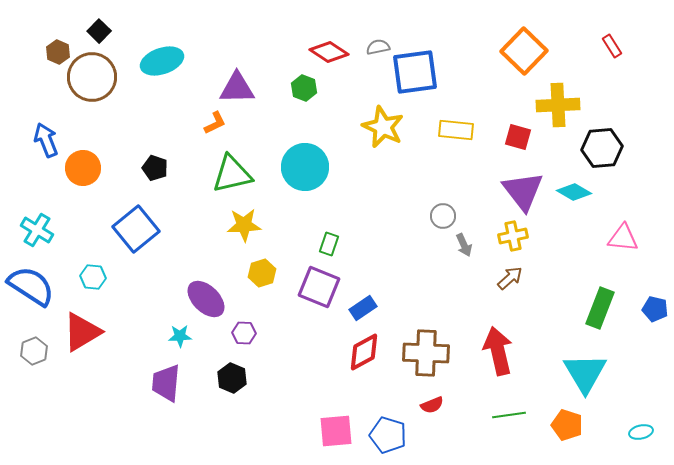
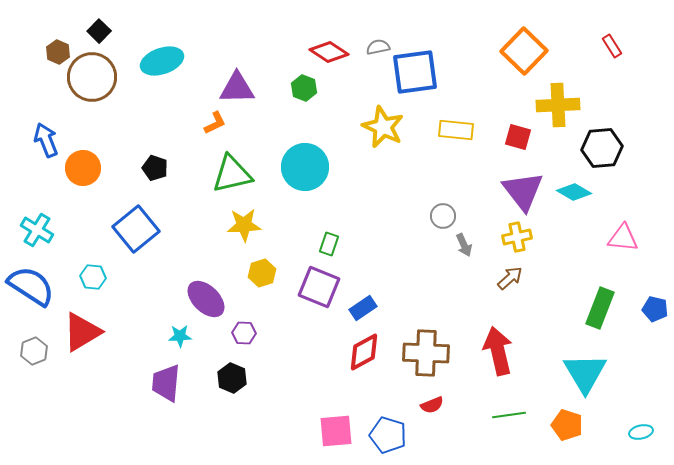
yellow cross at (513, 236): moved 4 px right, 1 px down
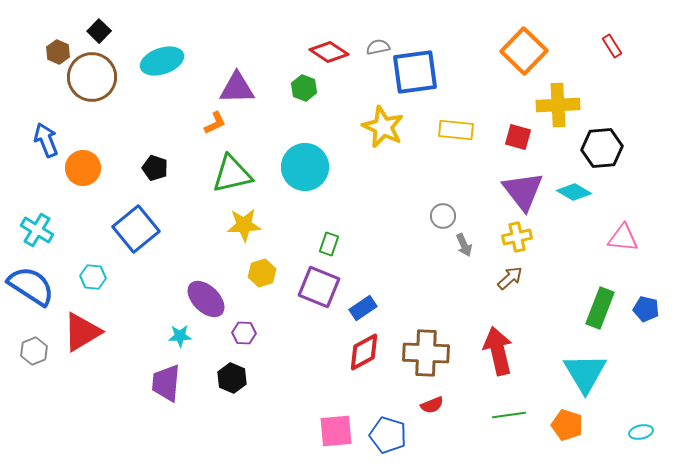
blue pentagon at (655, 309): moved 9 px left
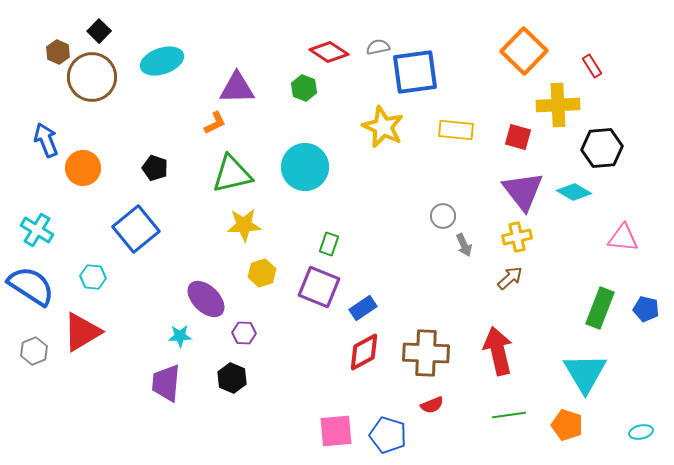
red rectangle at (612, 46): moved 20 px left, 20 px down
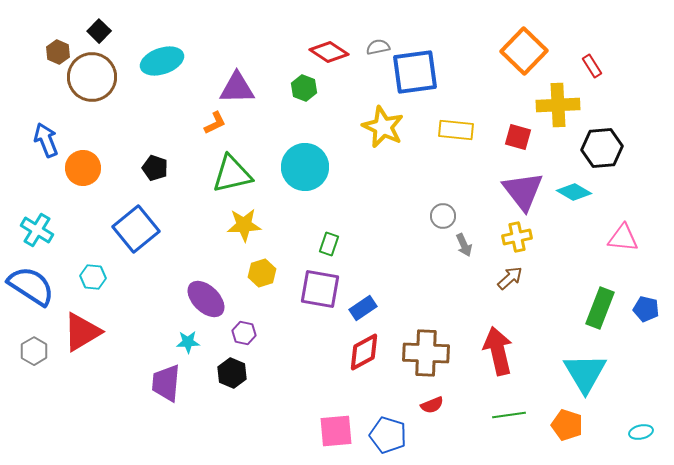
purple square at (319, 287): moved 1 px right, 2 px down; rotated 12 degrees counterclockwise
purple hexagon at (244, 333): rotated 10 degrees clockwise
cyan star at (180, 336): moved 8 px right, 6 px down
gray hexagon at (34, 351): rotated 8 degrees counterclockwise
black hexagon at (232, 378): moved 5 px up
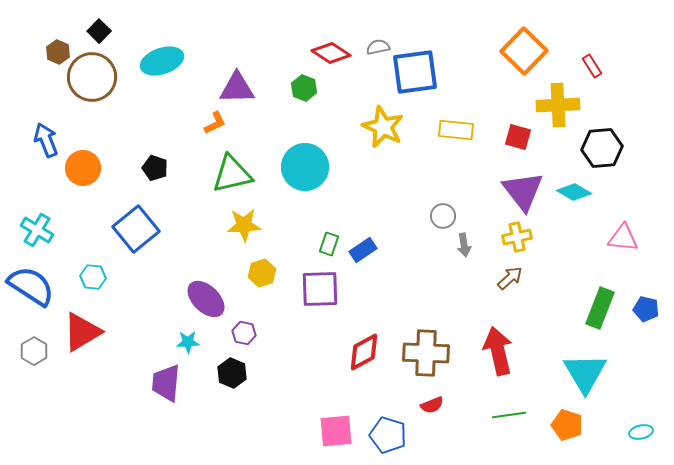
red diamond at (329, 52): moved 2 px right, 1 px down
gray arrow at (464, 245): rotated 15 degrees clockwise
purple square at (320, 289): rotated 12 degrees counterclockwise
blue rectangle at (363, 308): moved 58 px up
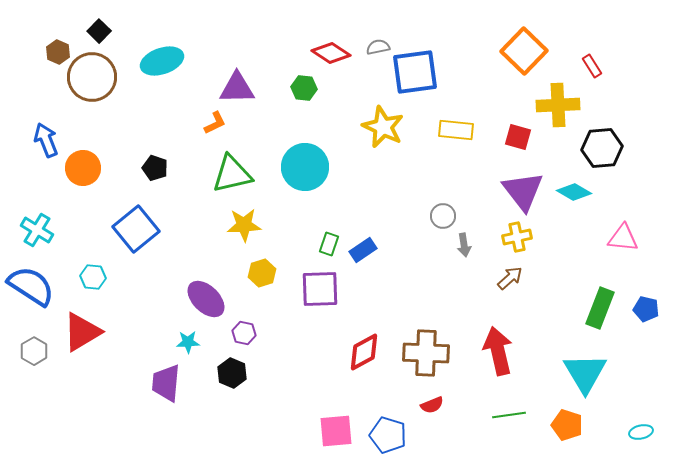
green hexagon at (304, 88): rotated 15 degrees counterclockwise
